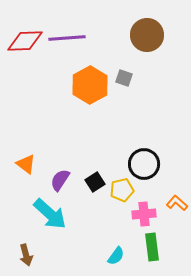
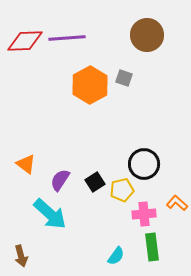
brown arrow: moved 5 px left, 1 px down
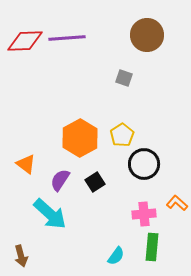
orange hexagon: moved 10 px left, 53 px down
yellow pentagon: moved 55 px up; rotated 20 degrees counterclockwise
green rectangle: rotated 12 degrees clockwise
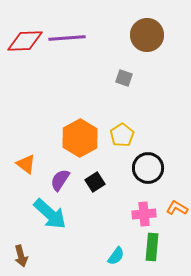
black circle: moved 4 px right, 4 px down
orange L-shape: moved 5 px down; rotated 10 degrees counterclockwise
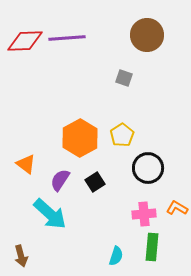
cyan semicircle: rotated 18 degrees counterclockwise
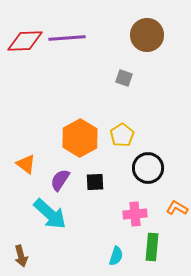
black square: rotated 30 degrees clockwise
pink cross: moved 9 px left
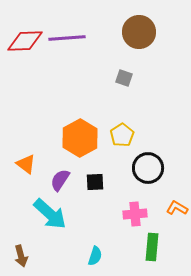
brown circle: moved 8 px left, 3 px up
cyan semicircle: moved 21 px left
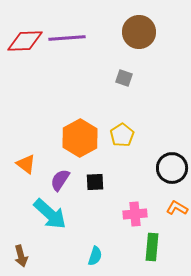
black circle: moved 24 px right
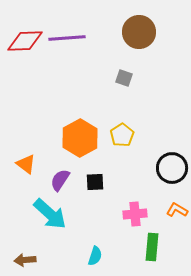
orange L-shape: moved 2 px down
brown arrow: moved 4 px right, 4 px down; rotated 100 degrees clockwise
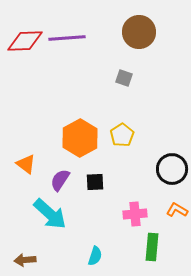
black circle: moved 1 px down
